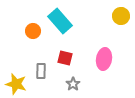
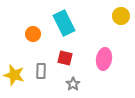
cyan rectangle: moved 4 px right, 2 px down; rotated 15 degrees clockwise
orange circle: moved 3 px down
yellow star: moved 2 px left, 9 px up
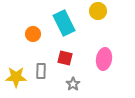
yellow circle: moved 23 px left, 5 px up
yellow star: moved 2 px right, 2 px down; rotated 15 degrees counterclockwise
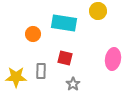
cyan rectangle: rotated 55 degrees counterclockwise
pink ellipse: moved 9 px right
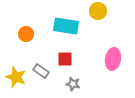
cyan rectangle: moved 2 px right, 3 px down
orange circle: moved 7 px left
red square: moved 1 px down; rotated 14 degrees counterclockwise
gray rectangle: rotated 56 degrees counterclockwise
yellow star: rotated 20 degrees clockwise
gray star: rotated 24 degrees counterclockwise
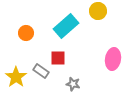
cyan rectangle: rotated 50 degrees counterclockwise
orange circle: moved 1 px up
red square: moved 7 px left, 1 px up
yellow star: rotated 15 degrees clockwise
